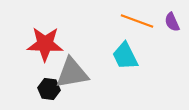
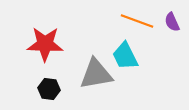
gray triangle: moved 24 px right, 1 px down
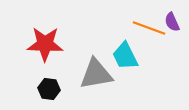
orange line: moved 12 px right, 7 px down
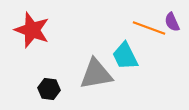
red star: moved 13 px left, 14 px up; rotated 18 degrees clockwise
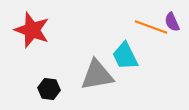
orange line: moved 2 px right, 1 px up
gray triangle: moved 1 px right, 1 px down
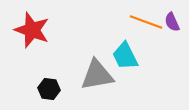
orange line: moved 5 px left, 5 px up
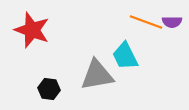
purple semicircle: rotated 66 degrees counterclockwise
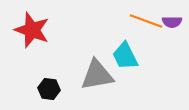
orange line: moved 1 px up
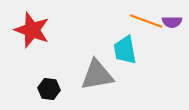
cyan trapezoid: moved 6 px up; rotated 16 degrees clockwise
